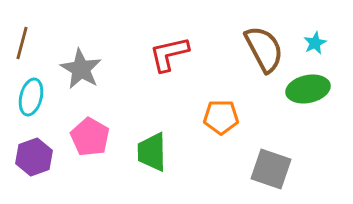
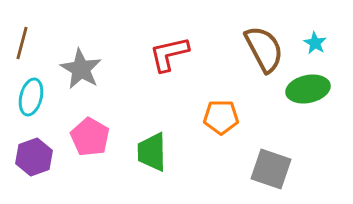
cyan star: rotated 15 degrees counterclockwise
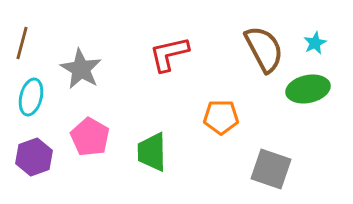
cyan star: rotated 15 degrees clockwise
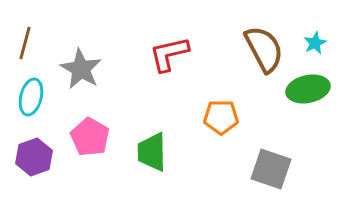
brown line: moved 3 px right
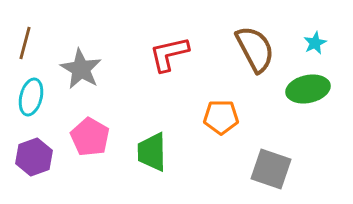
brown semicircle: moved 9 px left
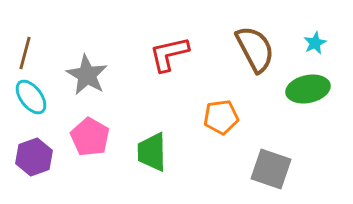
brown line: moved 10 px down
gray star: moved 6 px right, 6 px down
cyan ellipse: rotated 51 degrees counterclockwise
orange pentagon: rotated 8 degrees counterclockwise
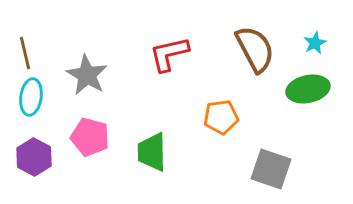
brown line: rotated 28 degrees counterclockwise
cyan ellipse: rotated 45 degrees clockwise
pink pentagon: rotated 15 degrees counterclockwise
purple hexagon: rotated 12 degrees counterclockwise
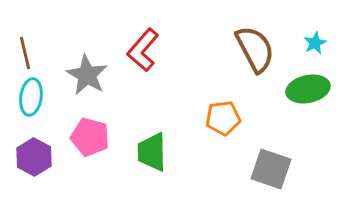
red L-shape: moved 26 px left, 4 px up; rotated 36 degrees counterclockwise
orange pentagon: moved 2 px right, 1 px down
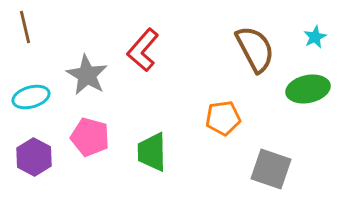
cyan star: moved 6 px up
brown line: moved 26 px up
cyan ellipse: rotated 66 degrees clockwise
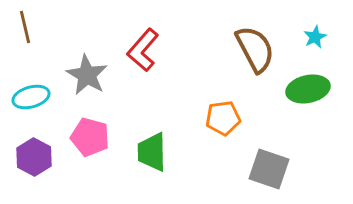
gray square: moved 2 px left
